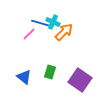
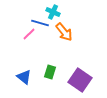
cyan cross: moved 10 px up
orange arrow: rotated 96 degrees clockwise
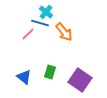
cyan cross: moved 7 px left; rotated 16 degrees clockwise
pink line: moved 1 px left
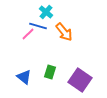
blue line: moved 2 px left, 3 px down
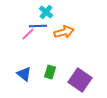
blue line: rotated 18 degrees counterclockwise
orange arrow: rotated 66 degrees counterclockwise
blue triangle: moved 3 px up
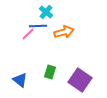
blue triangle: moved 4 px left, 6 px down
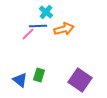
orange arrow: moved 3 px up
green rectangle: moved 11 px left, 3 px down
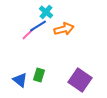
blue line: rotated 30 degrees counterclockwise
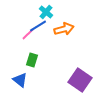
green rectangle: moved 7 px left, 15 px up
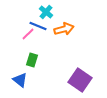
blue line: rotated 54 degrees clockwise
